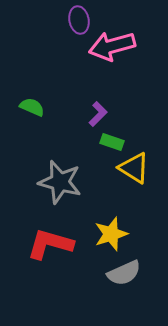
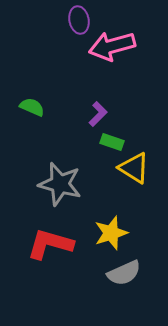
gray star: moved 2 px down
yellow star: moved 1 px up
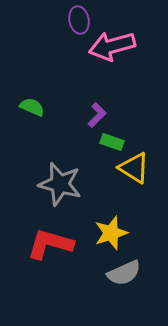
purple L-shape: moved 1 px left, 1 px down
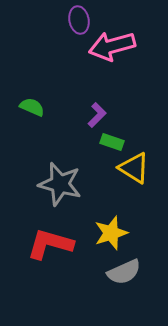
gray semicircle: moved 1 px up
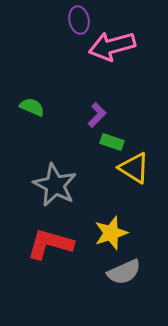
gray star: moved 5 px left, 1 px down; rotated 12 degrees clockwise
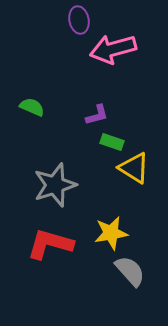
pink arrow: moved 1 px right, 3 px down
purple L-shape: rotated 30 degrees clockwise
gray star: rotated 27 degrees clockwise
yellow star: rotated 8 degrees clockwise
gray semicircle: moved 6 px right, 1 px up; rotated 108 degrees counterclockwise
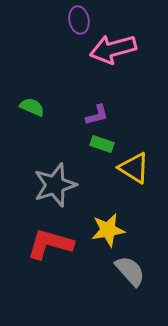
green rectangle: moved 10 px left, 2 px down
yellow star: moved 3 px left, 3 px up
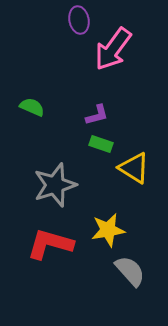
pink arrow: rotated 39 degrees counterclockwise
green rectangle: moved 1 px left
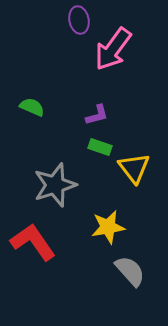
green rectangle: moved 1 px left, 3 px down
yellow triangle: rotated 20 degrees clockwise
yellow star: moved 3 px up
red L-shape: moved 17 px left, 2 px up; rotated 39 degrees clockwise
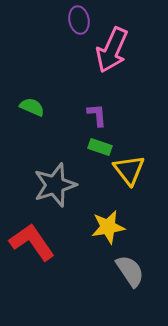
pink arrow: moved 1 px left, 1 px down; rotated 12 degrees counterclockwise
purple L-shape: rotated 80 degrees counterclockwise
yellow triangle: moved 5 px left, 2 px down
red L-shape: moved 1 px left
gray semicircle: rotated 8 degrees clockwise
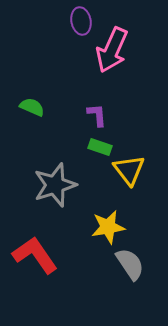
purple ellipse: moved 2 px right, 1 px down
red L-shape: moved 3 px right, 13 px down
gray semicircle: moved 7 px up
